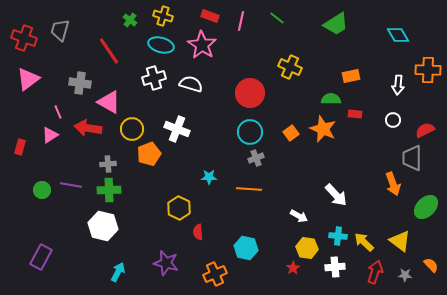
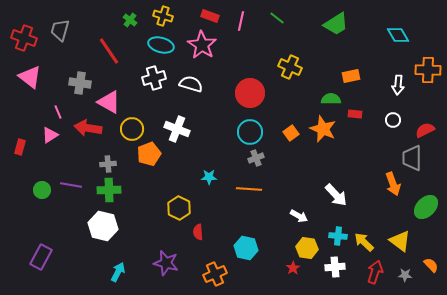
pink triangle at (28, 79): moved 2 px right, 2 px up; rotated 45 degrees counterclockwise
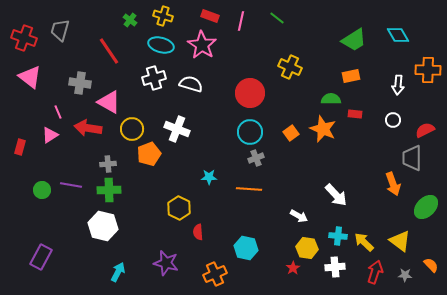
green trapezoid at (336, 24): moved 18 px right, 16 px down
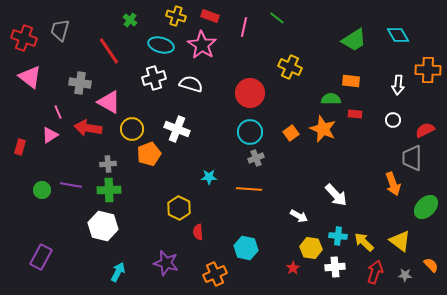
yellow cross at (163, 16): moved 13 px right
pink line at (241, 21): moved 3 px right, 6 px down
orange rectangle at (351, 76): moved 5 px down; rotated 18 degrees clockwise
yellow hexagon at (307, 248): moved 4 px right
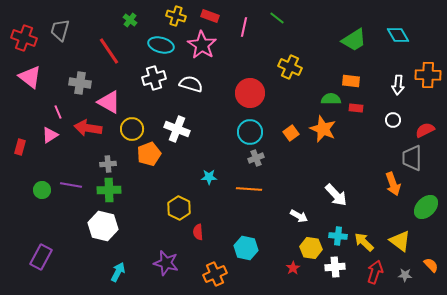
orange cross at (428, 70): moved 5 px down
red rectangle at (355, 114): moved 1 px right, 6 px up
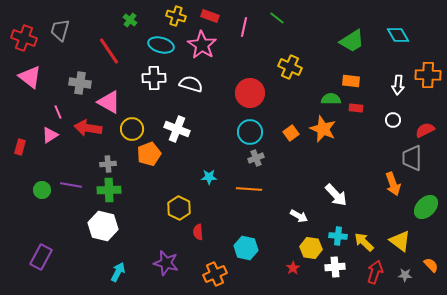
green trapezoid at (354, 40): moved 2 px left, 1 px down
white cross at (154, 78): rotated 15 degrees clockwise
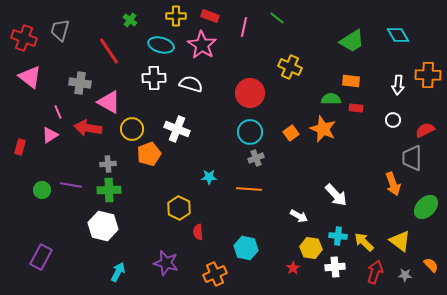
yellow cross at (176, 16): rotated 18 degrees counterclockwise
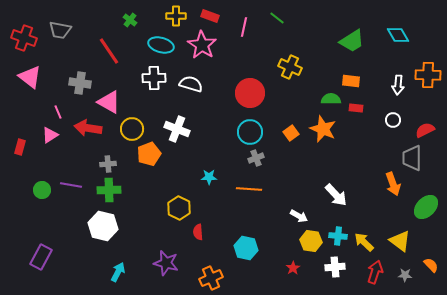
gray trapezoid at (60, 30): rotated 95 degrees counterclockwise
yellow hexagon at (311, 248): moved 7 px up
orange cross at (215, 274): moved 4 px left, 4 px down
